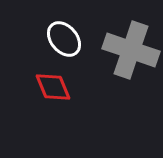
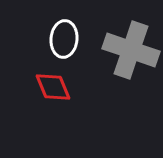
white ellipse: rotated 45 degrees clockwise
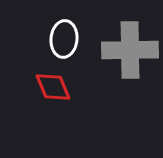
gray cross: moved 1 px left; rotated 20 degrees counterclockwise
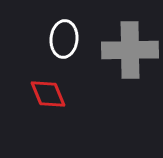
red diamond: moved 5 px left, 7 px down
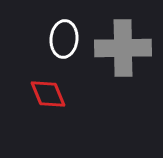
gray cross: moved 7 px left, 2 px up
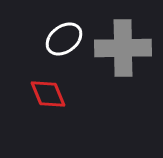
white ellipse: rotated 48 degrees clockwise
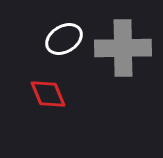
white ellipse: rotated 6 degrees clockwise
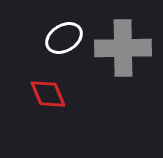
white ellipse: moved 1 px up
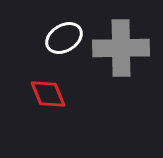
gray cross: moved 2 px left
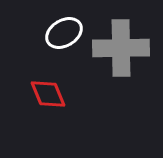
white ellipse: moved 5 px up
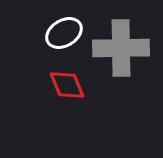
red diamond: moved 19 px right, 9 px up
